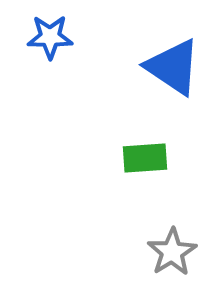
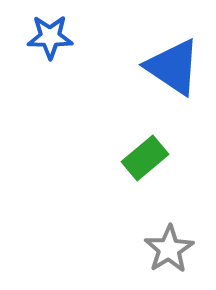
green rectangle: rotated 36 degrees counterclockwise
gray star: moved 3 px left, 3 px up
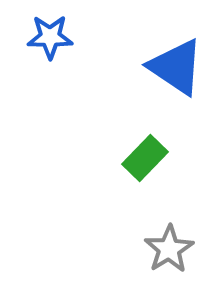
blue triangle: moved 3 px right
green rectangle: rotated 6 degrees counterclockwise
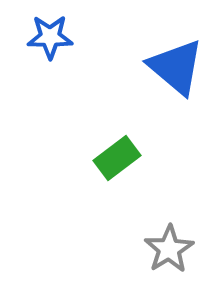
blue triangle: rotated 6 degrees clockwise
green rectangle: moved 28 px left; rotated 9 degrees clockwise
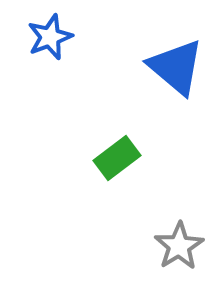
blue star: rotated 21 degrees counterclockwise
gray star: moved 10 px right, 3 px up
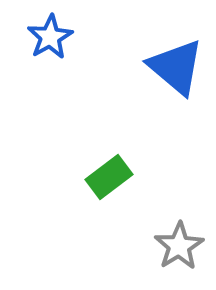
blue star: rotated 9 degrees counterclockwise
green rectangle: moved 8 px left, 19 px down
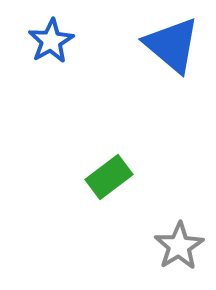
blue star: moved 1 px right, 4 px down
blue triangle: moved 4 px left, 22 px up
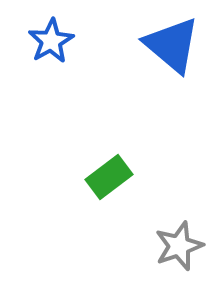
gray star: rotated 12 degrees clockwise
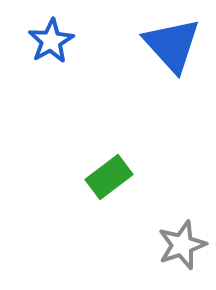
blue triangle: rotated 8 degrees clockwise
gray star: moved 3 px right, 1 px up
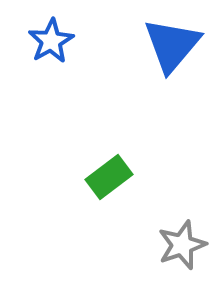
blue triangle: rotated 22 degrees clockwise
